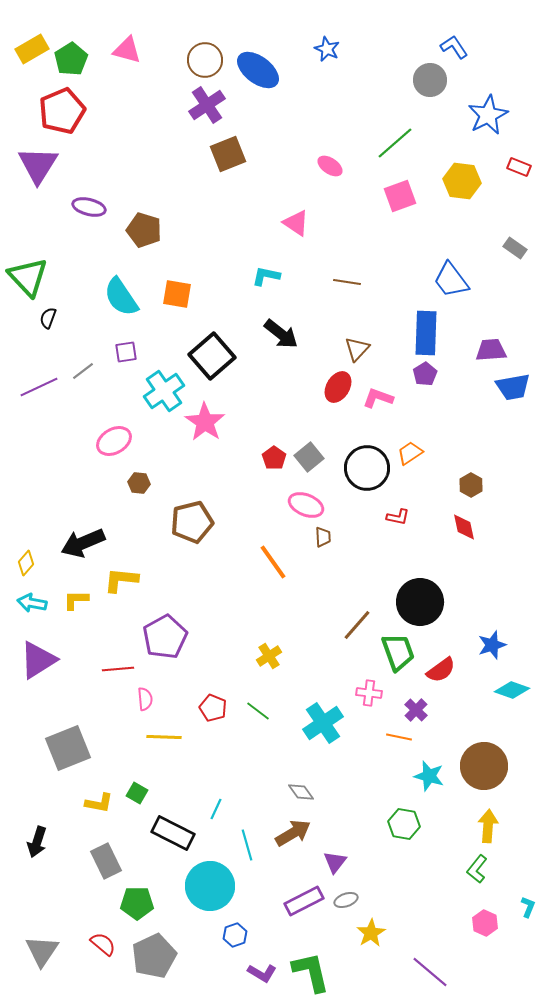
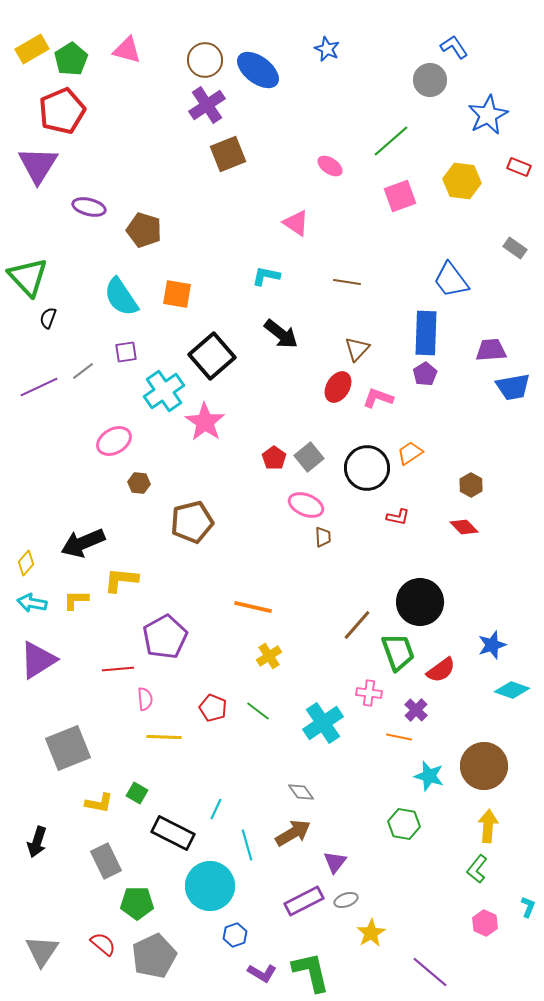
green line at (395, 143): moved 4 px left, 2 px up
red diamond at (464, 527): rotated 32 degrees counterclockwise
orange line at (273, 562): moved 20 px left, 45 px down; rotated 42 degrees counterclockwise
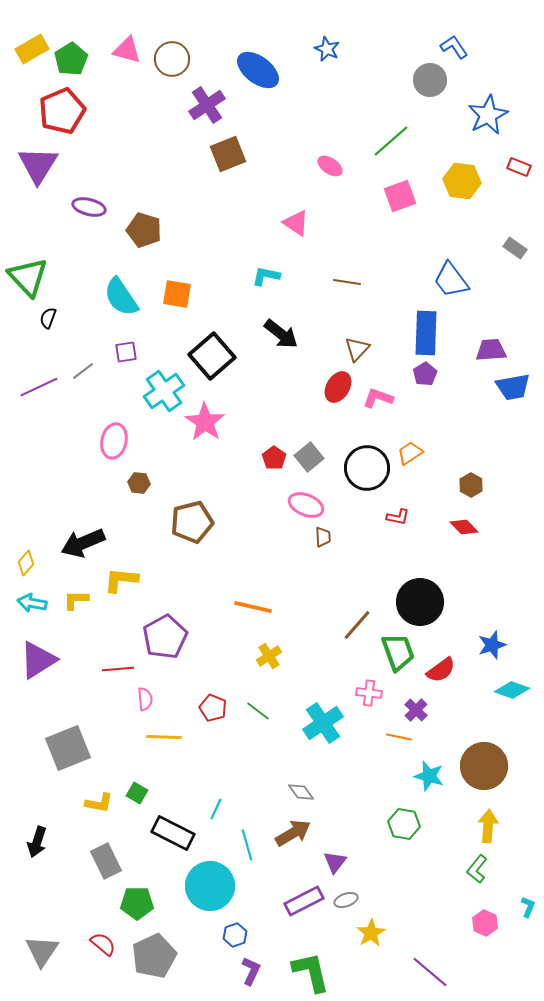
brown circle at (205, 60): moved 33 px left, 1 px up
pink ellipse at (114, 441): rotated 48 degrees counterclockwise
purple L-shape at (262, 973): moved 11 px left, 2 px up; rotated 96 degrees counterclockwise
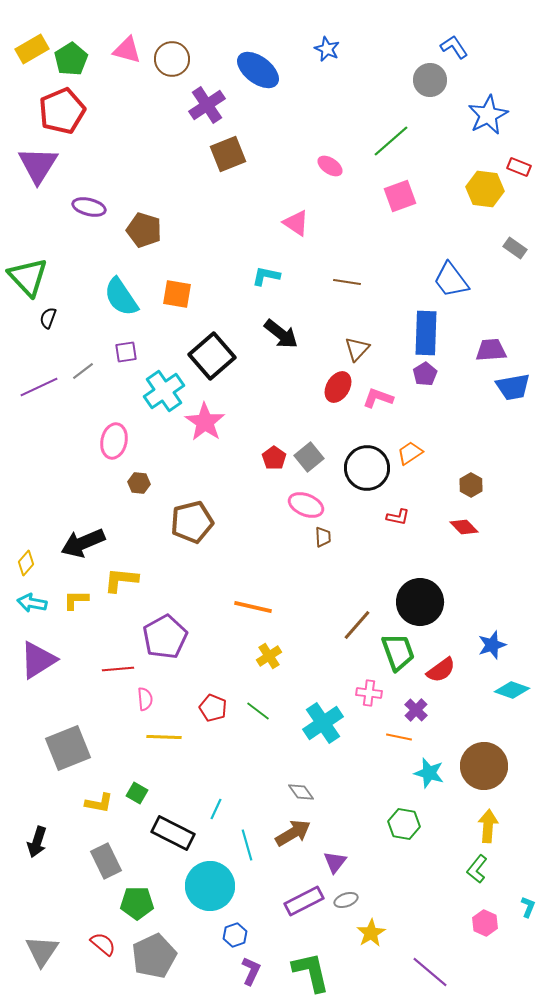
yellow hexagon at (462, 181): moved 23 px right, 8 px down
cyan star at (429, 776): moved 3 px up
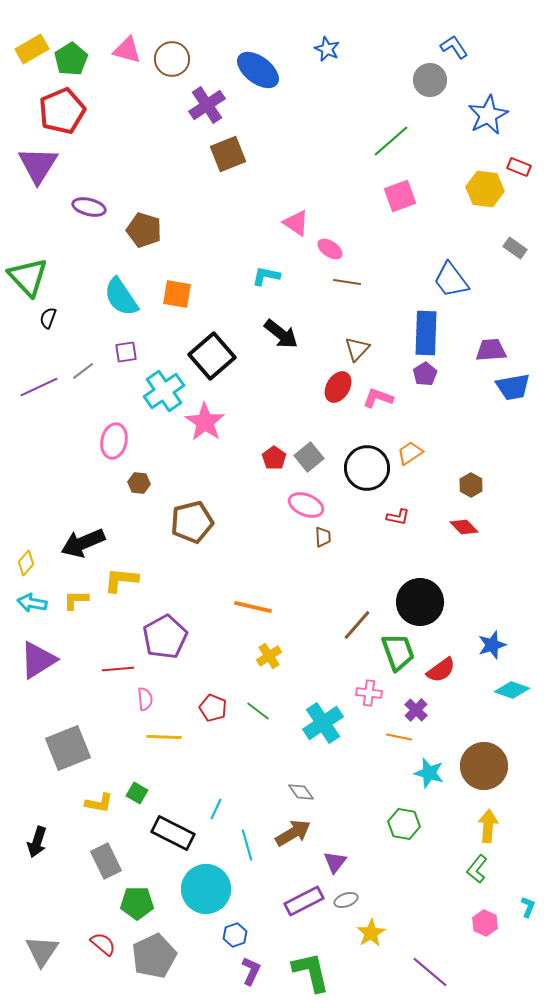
pink ellipse at (330, 166): moved 83 px down
cyan circle at (210, 886): moved 4 px left, 3 px down
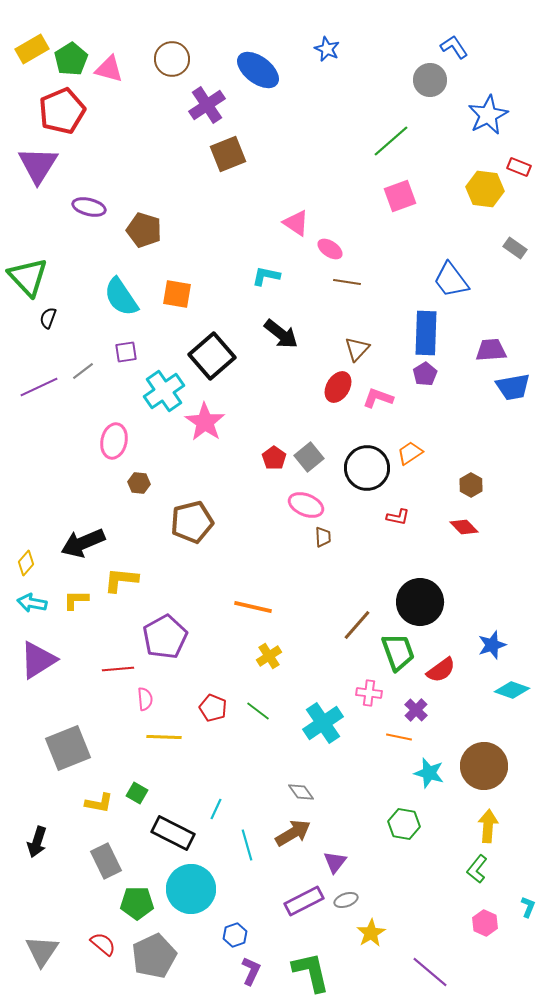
pink triangle at (127, 50): moved 18 px left, 19 px down
cyan circle at (206, 889): moved 15 px left
